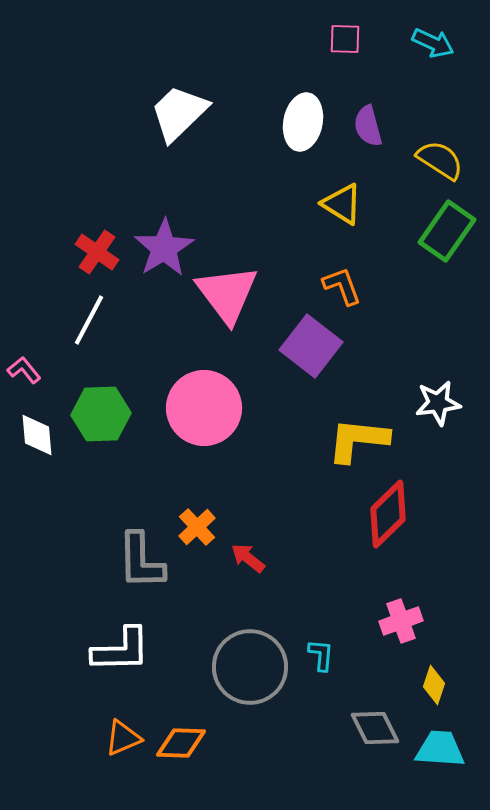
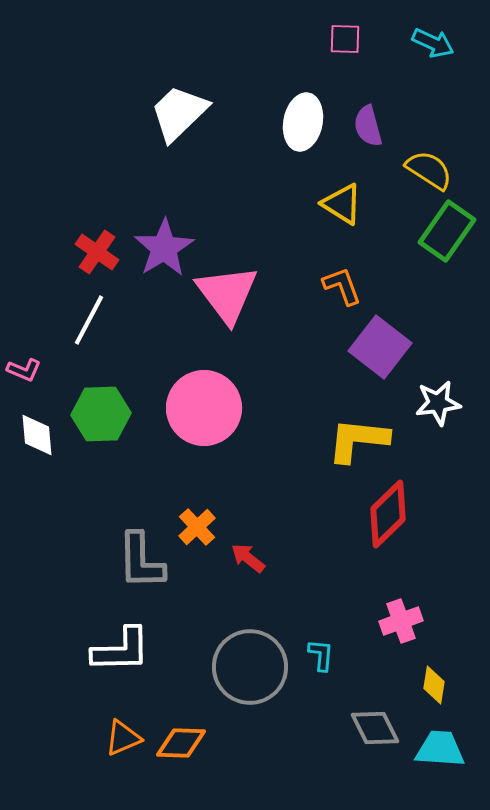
yellow semicircle: moved 11 px left, 10 px down
purple square: moved 69 px right, 1 px down
pink L-shape: rotated 152 degrees clockwise
yellow diamond: rotated 9 degrees counterclockwise
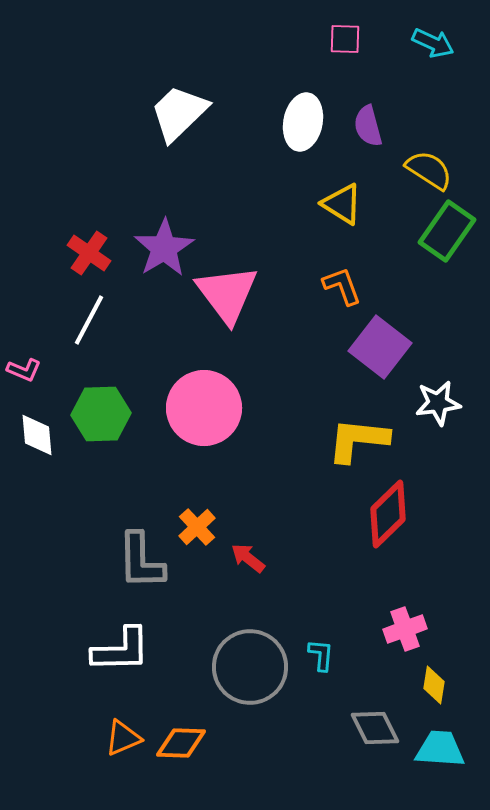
red cross: moved 8 px left, 1 px down
pink cross: moved 4 px right, 8 px down
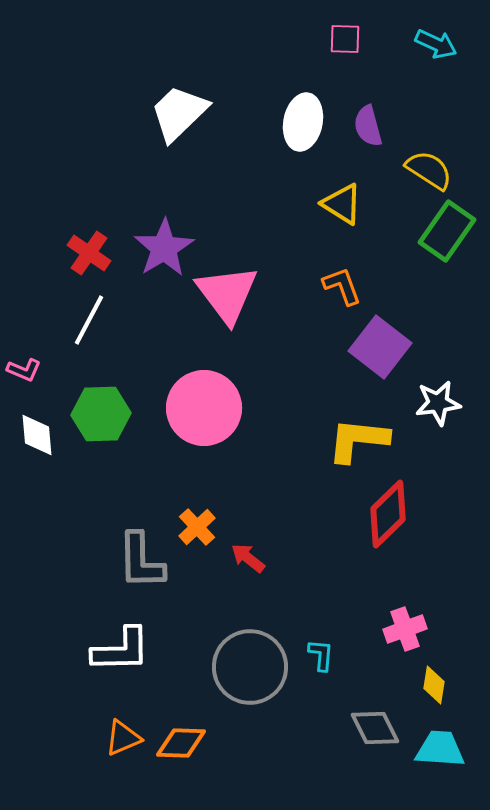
cyan arrow: moved 3 px right, 1 px down
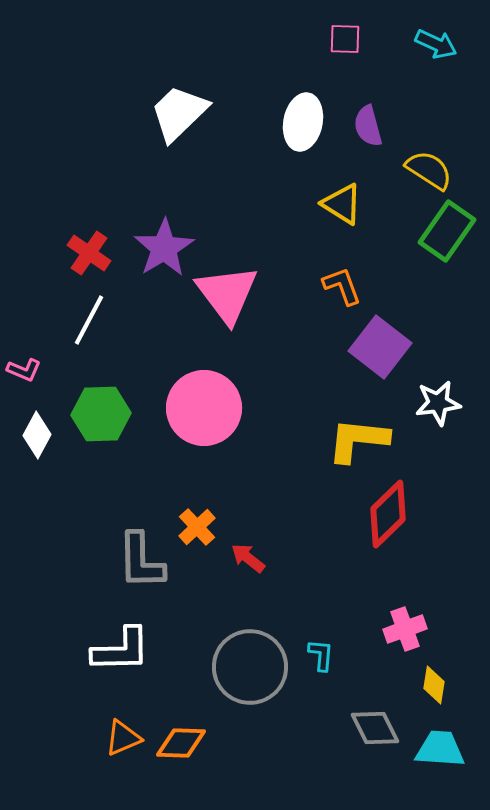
white diamond: rotated 33 degrees clockwise
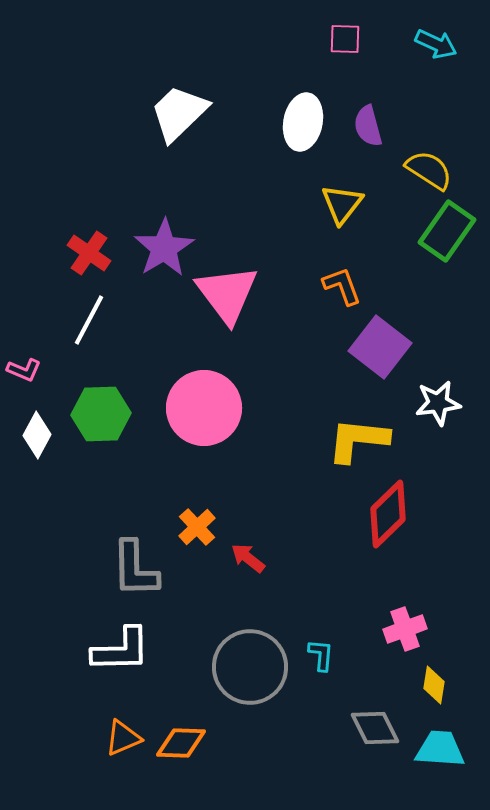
yellow triangle: rotated 36 degrees clockwise
gray L-shape: moved 6 px left, 8 px down
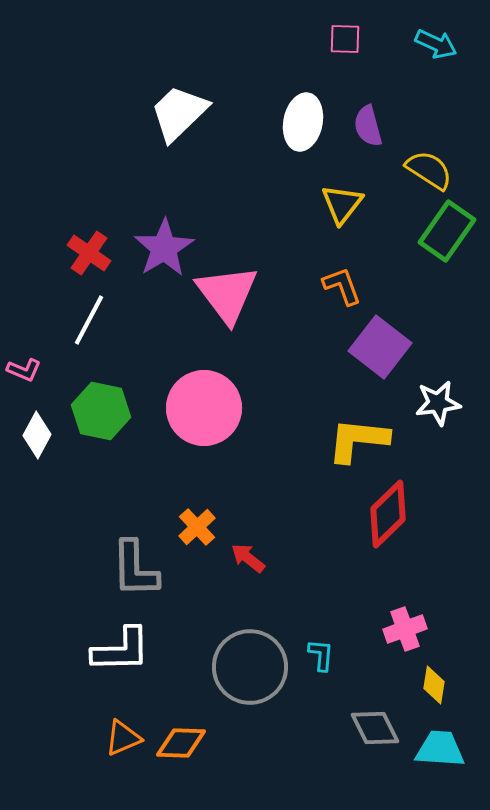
green hexagon: moved 3 px up; rotated 14 degrees clockwise
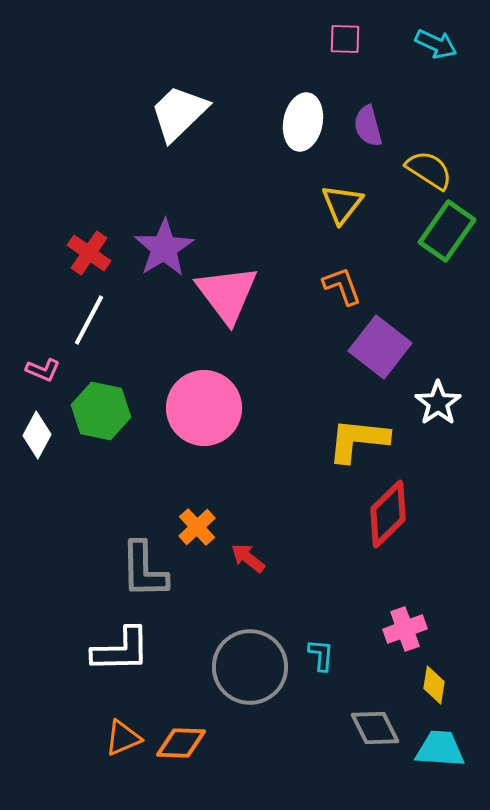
pink L-shape: moved 19 px right
white star: rotated 27 degrees counterclockwise
gray L-shape: moved 9 px right, 1 px down
